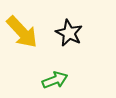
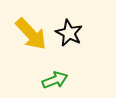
yellow arrow: moved 9 px right, 2 px down
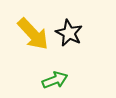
yellow arrow: moved 2 px right
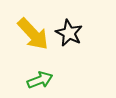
green arrow: moved 15 px left
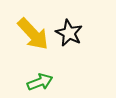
green arrow: moved 2 px down
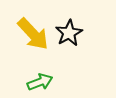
black star: rotated 16 degrees clockwise
